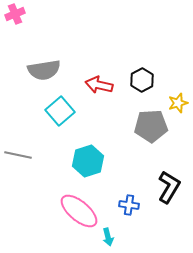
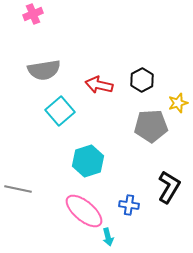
pink cross: moved 18 px right
gray line: moved 34 px down
pink ellipse: moved 5 px right
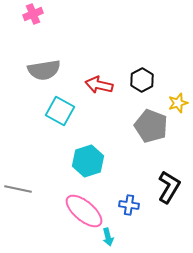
cyan square: rotated 20 degrees counterclockwise
gray pentagon: rotated 24 degrees clockwise
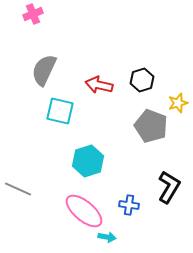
gray semicircle: rotated 124 degrees clockwise
black hexagon: rotated 10 degrees clockwise
cyan square: rotated 16 degrees counterclockwise
gray line: rotated 12 degrees clockwise
cyan arrow: moved 1 px left; rotated 66 degrees counterclockwise
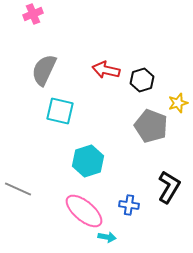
red arrow: moved 7 px right, 15 px up
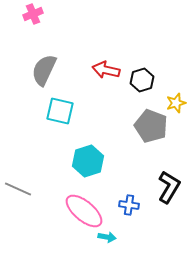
yellow star: moved 2 px left
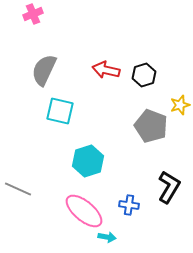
black hexagon: moved 2 px right, 5 px up
yellow star: moved 4 px right, 2 px down
